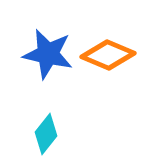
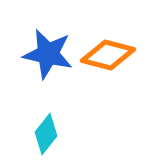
orange diamond: rotated 8 degrees counterclockwise
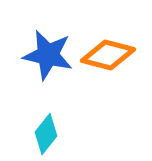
blue star: moved 1 px down
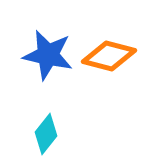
orange diamond: moved 1 px right, 1 px down
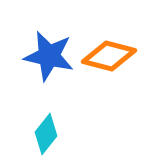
blue star: moved 1 px right, 1 px down
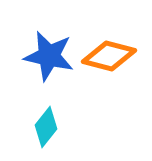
cyan diamond: moved 7 px up
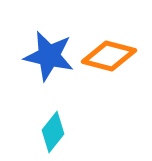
cyan diamond: moved 7 px right, 5 px down
